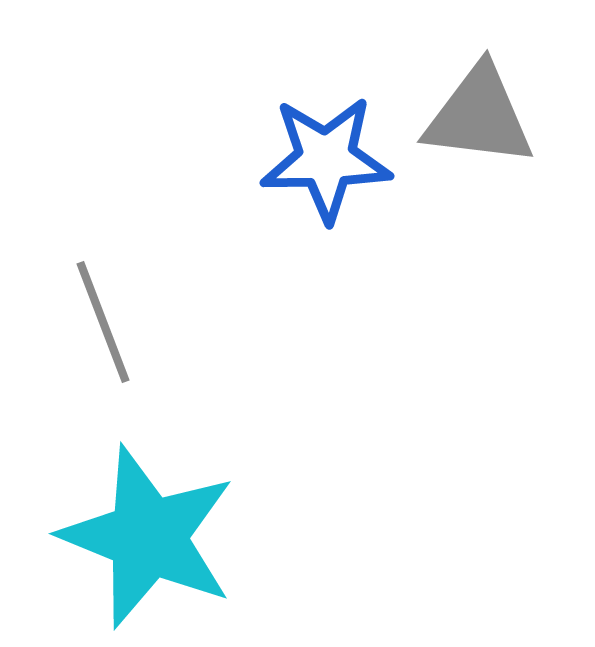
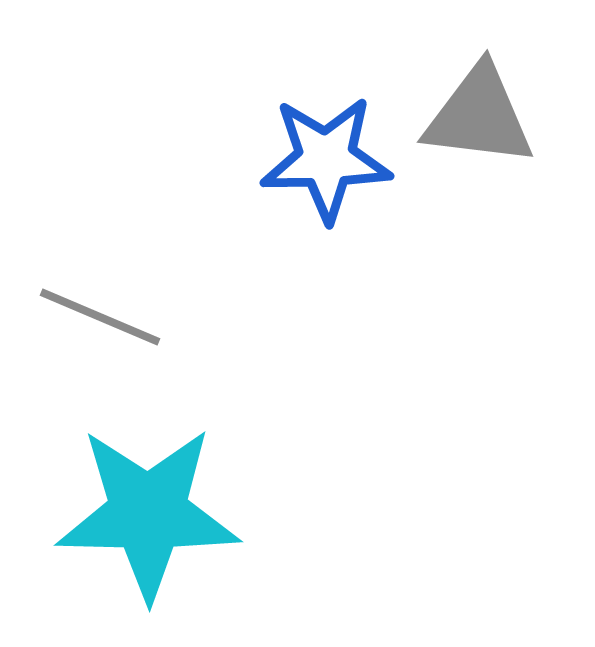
gray line: moved 3 px left, 5 px up; rotated 46 degrees counterclockwise
cyan star: moved 24 px up; rotated 21 degrees counterclockwise
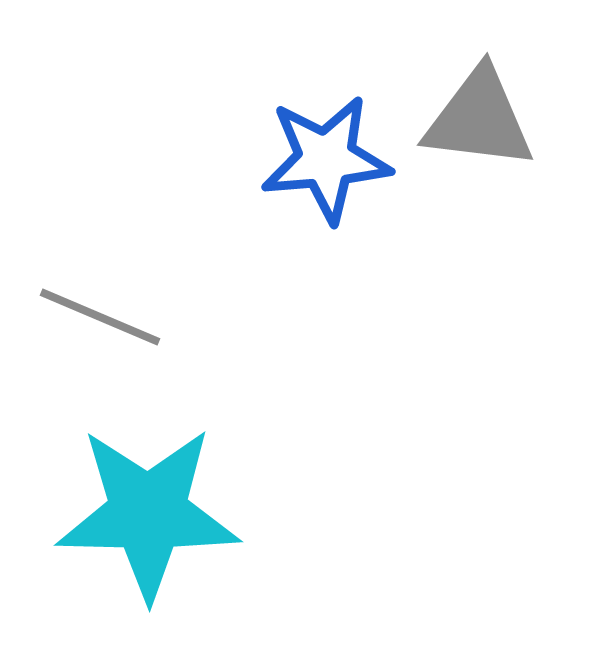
gray triangle: moved 3 px down
blue star: rotated 4 degrees counterclockwise
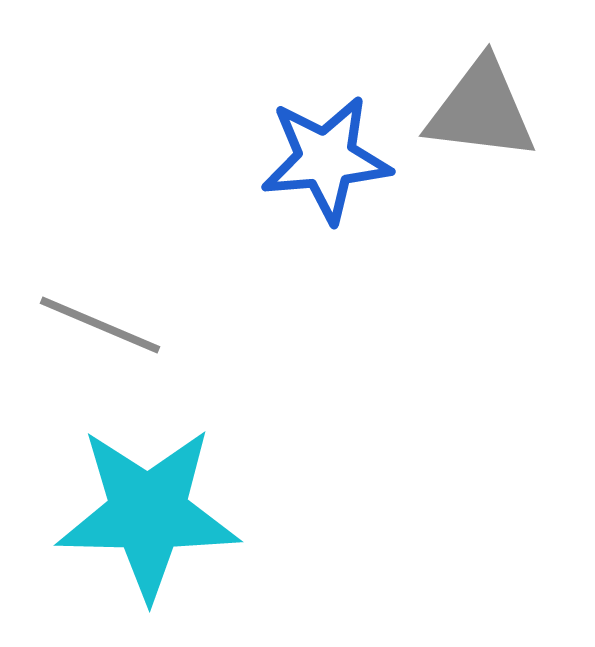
gray triangle: moved 2 px right, 9 px up
gray line: moved 8 px down
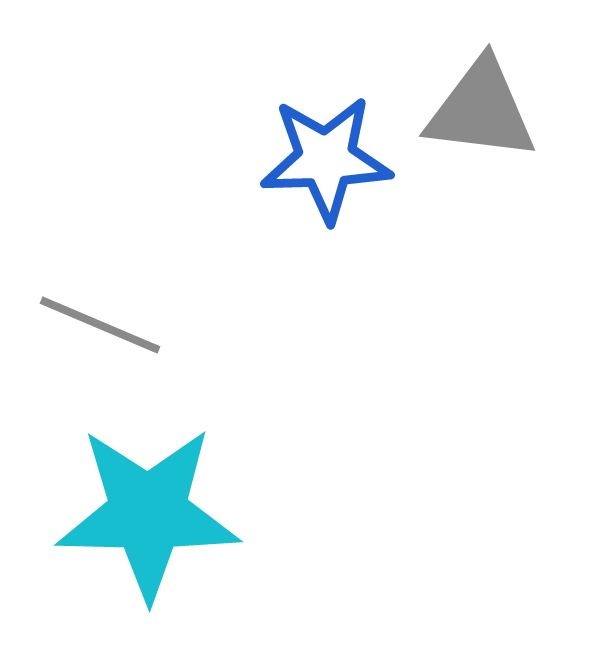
blue star: rotated 3 degrees clockwise
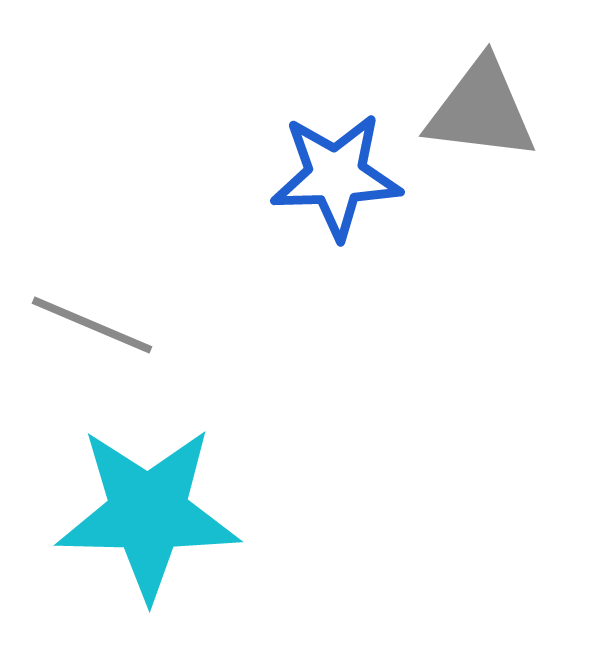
blue star: moved 10 px right, 17 px down
gray line: moved 8 px left
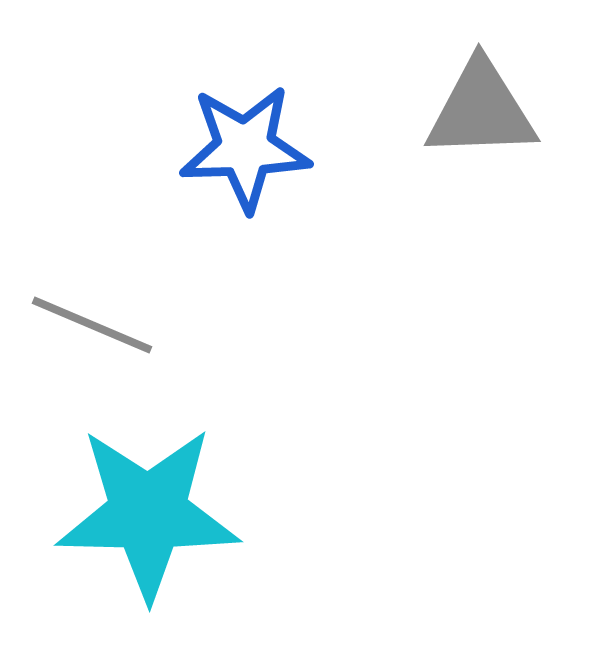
gray triangle: rotated 9 degrees counterclockwise
blue star: moved 91 px left, 28 px up
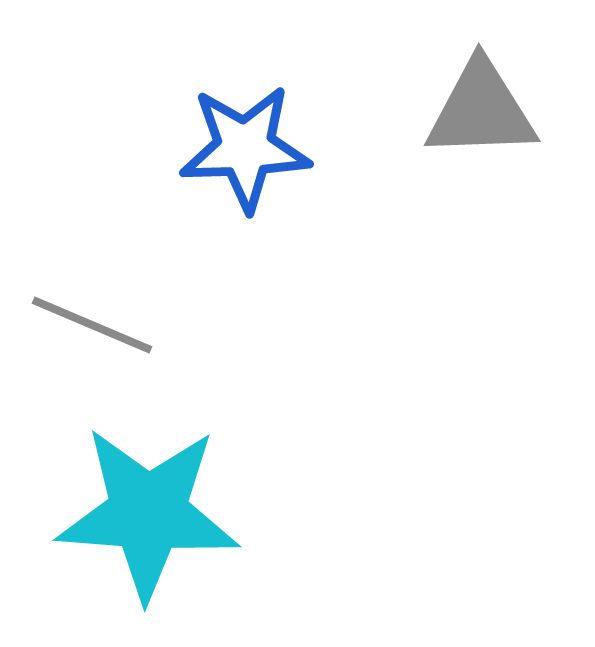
cyan star: rotated 3 degrees clockwise
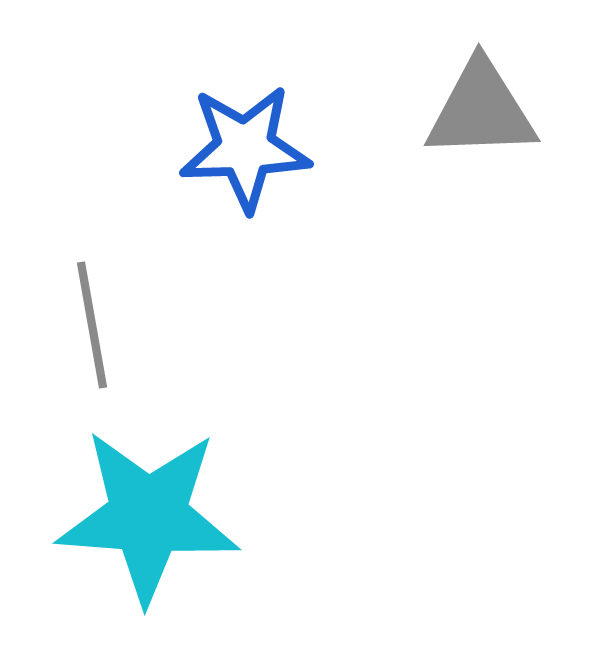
gray line: rotated 57 degrees clockwise
cyan star: moved 3 px down
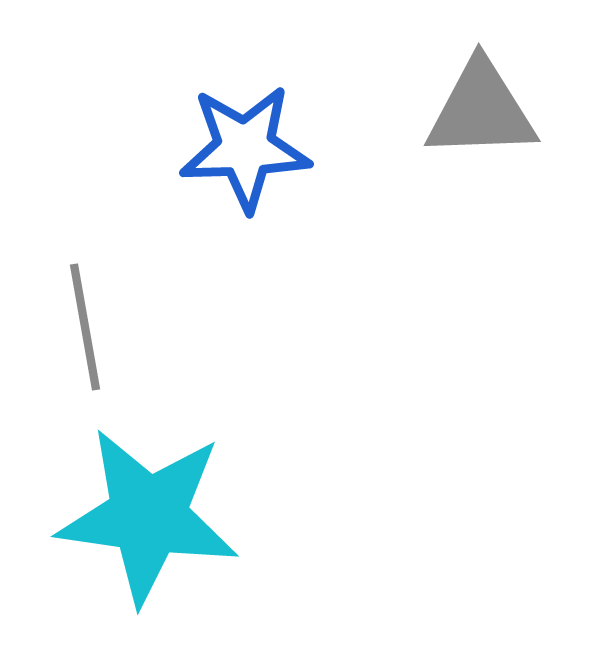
gray line: moved 7 px left, 2 px down
cyan star: rotated 4 degrees clockwise
